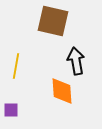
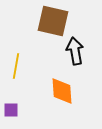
black arrow: moved 1 px left, 10 px up
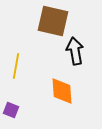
purple square: rotated 21 degrees clockwise
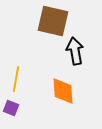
yellow line: moved 13 px down
orange diamond: moved 1 px right
purple square: moved 2 px up
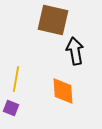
brown square: moved 1 px up
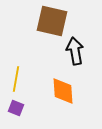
brown square: moved 1 px left, 1 px down
purple square: moved 5 px right
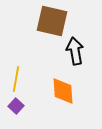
purple square: moved 2 px up; rotated 21 degrees clockwise
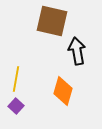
black arrow: moved 2 px right
orange diamond: rotated 20 degrees clockwise
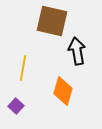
yellow line: moved 7 px right, 11 px up
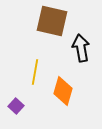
black arrow: moved 4 px right, 3 px up
yellow line: moved 12 px right, 4 px down
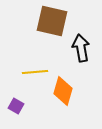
yellow line: rotated 75 degrees clockwise
purple square: rotated 14 degrees counterclockwise
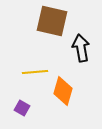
purple square: moved 6 px right, 2 px down
